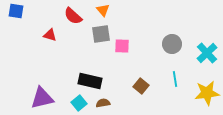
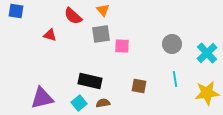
brown square: moved 2 px left; rotated 28 degrees counterclockwise
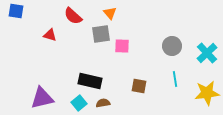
orange triangle: moved 7 px right, 3 px down
gray circle: moved 2 px down
